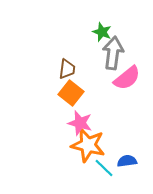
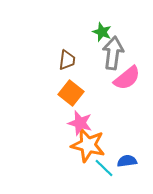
brown trapezoid: moved 9 px up
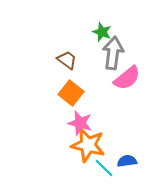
brown trapezoid: rotated 60 degrees counterclockwise
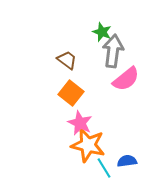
gray arrow: moved 2 px up
pink semicircle: moved 1 px left, 1 px down
pink star: rotated 10 degrees clockwise
cyan line: rotated 15 degrees clockwise
